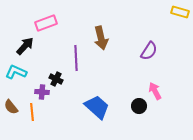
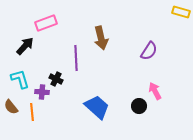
yellow rectangle: moved 1 px right
cyan L-shape: moved 4 px right, 7 px down; rotated 50 degrees clockwise
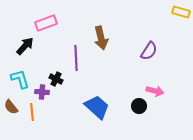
pink arrow: rotated 132 degrees clockwise
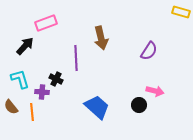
black circle: moved 1 px up
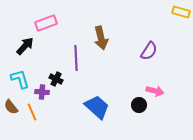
orange line: rotated 18 degrees counterclockwise
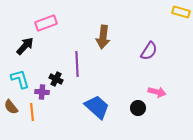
brown arrow: moved 2 px right, 1 px up; rotated 20 degrees clockwise
purple line: moved 1 px right, 6 px down
pink arrow: moved 2 px right, 1 px down
black circle: moved 1 px left, 3 px down
orange line: rotated 18 degrees clockwise
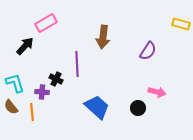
yellow rectangle: moved 12 px down
pink rectangle: rotated 10 degrees counterclockwise
purple semicircle: moved 1 px left
cyan L-shape: moved 5 px left, 4 px down
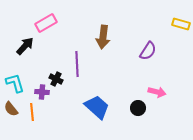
brown semicircle: moved 2 px down
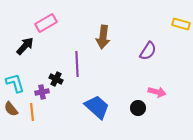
purple cross: rotated 16 degrees counterclockwise
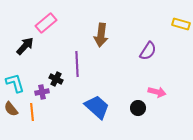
pink rectangle: rotated 10 degrees counterclockwise
brown arrow: moved 2 px left, 2 px up
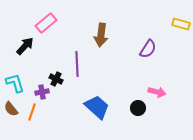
purple semicircle: moved 2 px up
orange line: rotated 24 degrees clockwise
